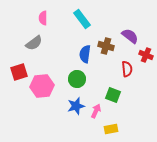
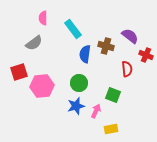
cyan rectangle: moved 9 px left, 10 px down
green circle: moved 2 px right, 4 px down
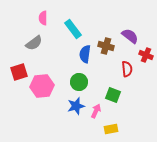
green circle: moved 1 px up
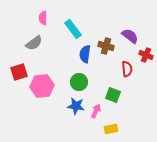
blue star: rotated 24 degrees clockwise
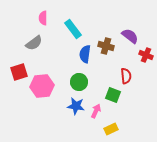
red semicircle: moved 1 px left, 7 px down
yellow rectangle: rotated 16 degrees counterclockwise
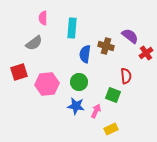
cyan rectangle: moved 1 px left, 1 px up; rotated 42 degrees clockwise
red cross: moved 2 px up; rotated 32 degrees clockwise
pink hexagon: moved 5 px right, 2 px up
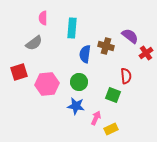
pink arrow: moved 7 px down
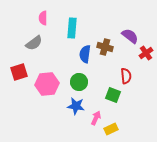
brown cross: moved 1 px left, 1 px down
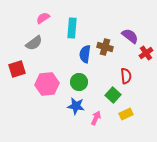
pink semicircle: rotated 56 degrees clockwise
red square: moved 2 px left, 3 px up
green square: rotated 21 degrees clockwise
yellow rectangle: moved 15 px right, 15 px up
